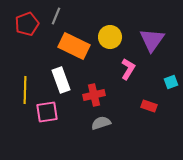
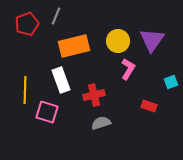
yellow circle: moved 8 px right, 4 px down
orange rectangle: rotated 40 degrees counterclockwise
pink square: rotated 25 degrees clockwise
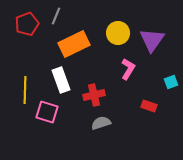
yellow circle: moved 8 px up
orange rectangle: moved 2 px up; rotated 12 degrees counterclockwise
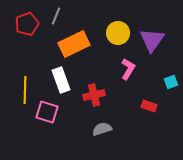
gray semicircle: moved 1 px right, 6 px down
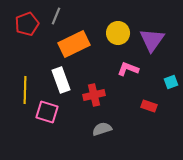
pink L-shape: rotated 100 degrees counterclockwise
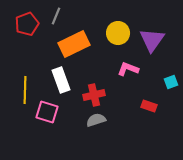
gray semicircle: moved 6 px left, 9 px up
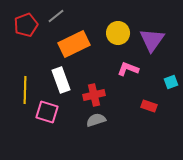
gray line: rotated 30 degrees clockwise
red pentagon: moved 1 px left, 1 px down
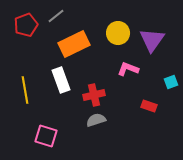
yellow line: rotated 12 degrees counterclockwise
pink square: moved 1 px left, 24 px down
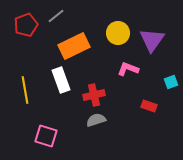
orange rectangle: moved 2 px down
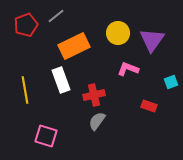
gray semicircle: moved 1 px right, 1 px down; rotated 36 degrees counterclockwise
